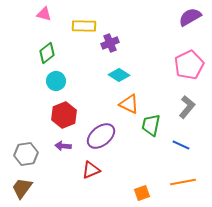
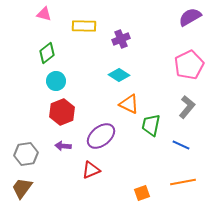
purple cross: moved 11 px right, 4 px up
red hexagon: moved 2 px left, 3 px up
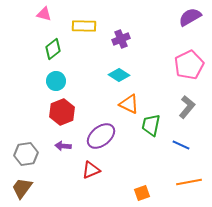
green diamond: moved 6 px right, 4 px up
orange line: moved 6 px right
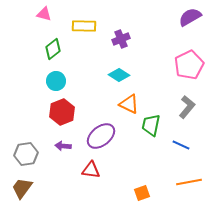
red triangle: rotated 30 degrees clockwise
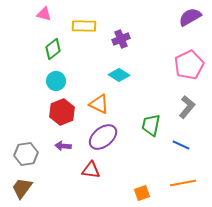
orange triangle: moved 30 px left
purple ellipse: moved 2 px right, 1 px down
orange line: moved 6 px left, 1 px down
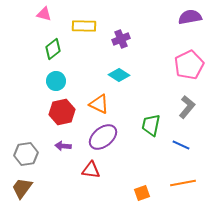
purple semicircle: rotated 20 degrees clockwise
red hexagon: rotated 10 degrees clockwise
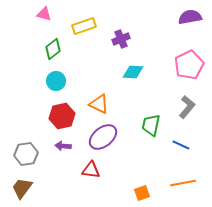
yellow rectangle: rotated 20 degrees counterclockwise
cyan diamond: moved 14 px right, 3 px up; rotated 30 degrees counterclockwise
red hexagon: moved 4 px down
